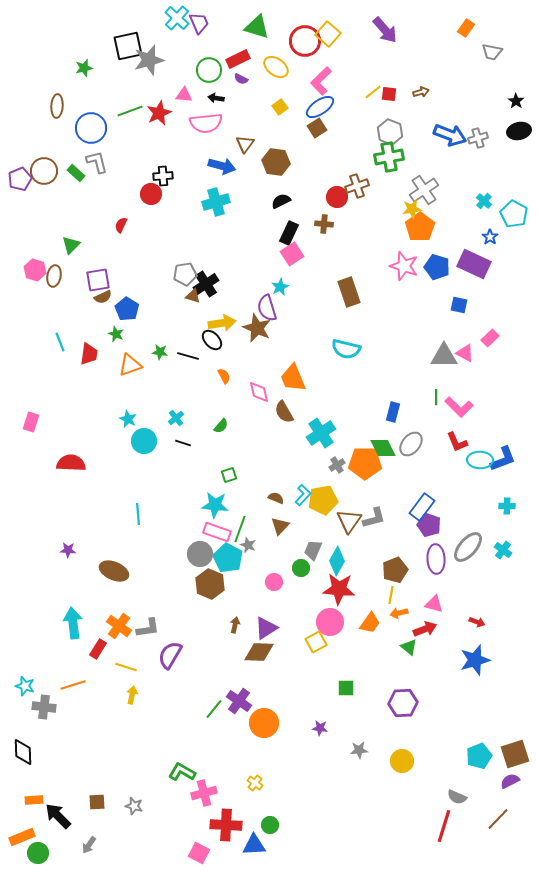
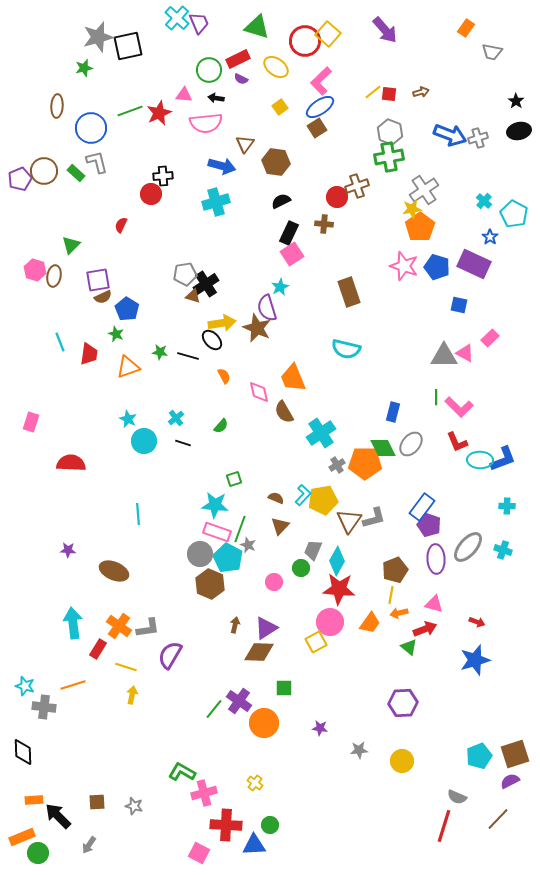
gray star at (149, 60): moved 51 px left, 23 px up
orange triangle at (130, 365): moved 2 px left, 2 px down
green square at (229, 475): moved 5 px right, 4 px down
cyan cross at (503, 550): rotated 18 degrees counterclockwise
green square at (346, 688): moved 62 px left
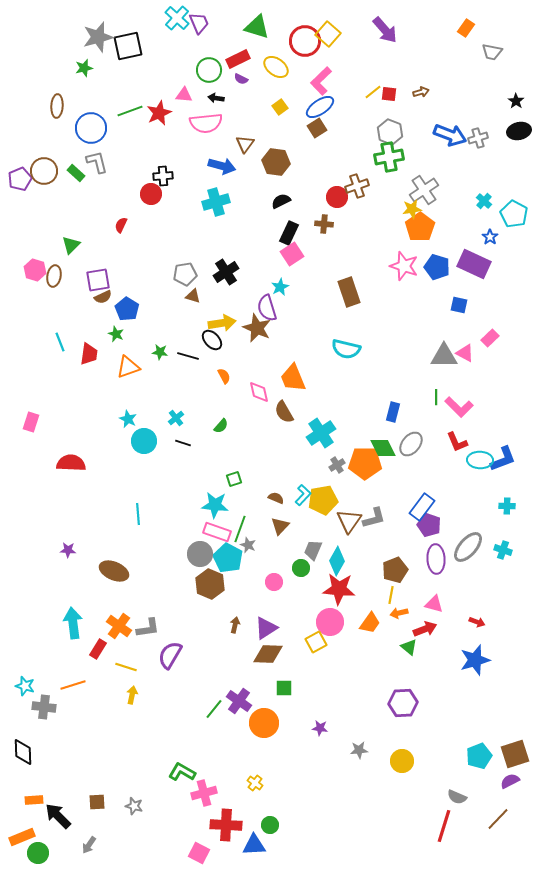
black cross at (206, 284): moved 20 px right, 12 px up
brown diamond at (259, 652): moved 9 px right, 2 px down
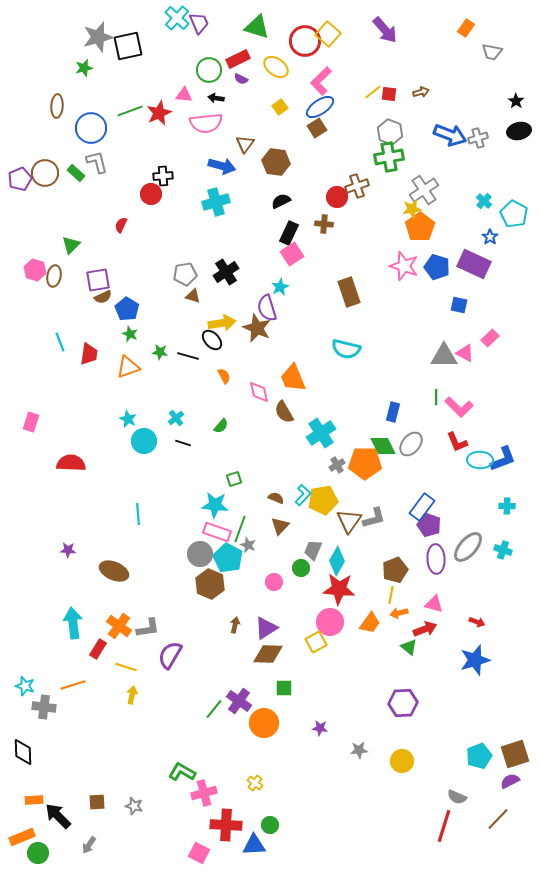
brown circle at (44, 171): moved 1 px right, 2 px down
green star at (116, 334): moved 14 px right
green diamond at (383, 448): moved 2 px up
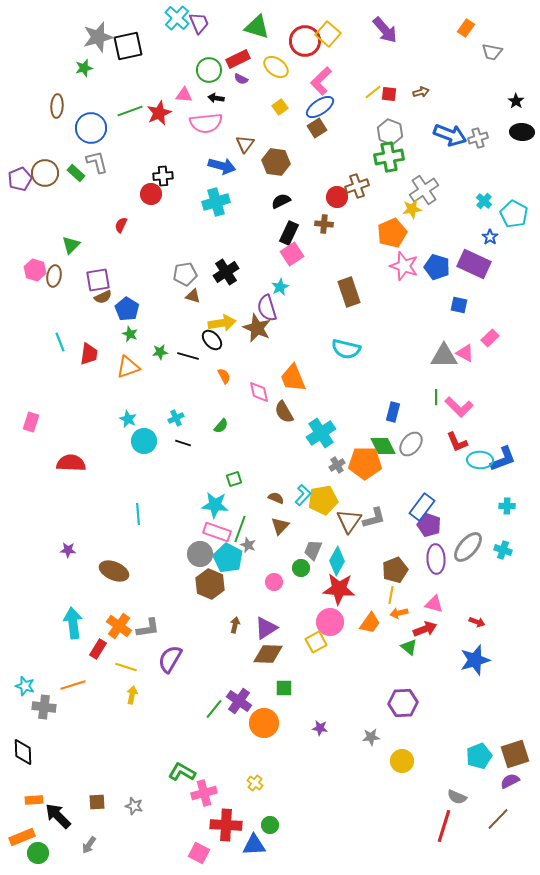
black ellipse at (519, 131): moved 3 px right, 1 px down; rotated 15 degrees clockwise
orange pentagon at (420, 227): moved 28 px left, 6 px down; rotated 12 degrees clockwise
green star at (160, 352): rotated 14 degrees counterclockwise
cyan cross at (176, 418): rotated 14 degrees clockwise
purple semicircle at (170, 655): moved 4 px down
gray star at (359, 750): moved 12 px right, 13 px up
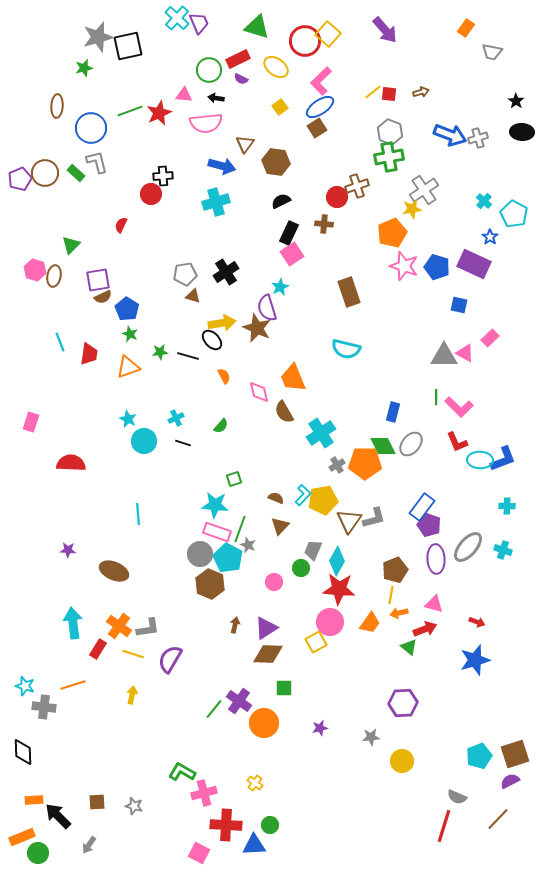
yellow line at (126, 667): moved 7 px right, 13 px up
purple star at (320, 728): rotated 21 degrees counterclockwise
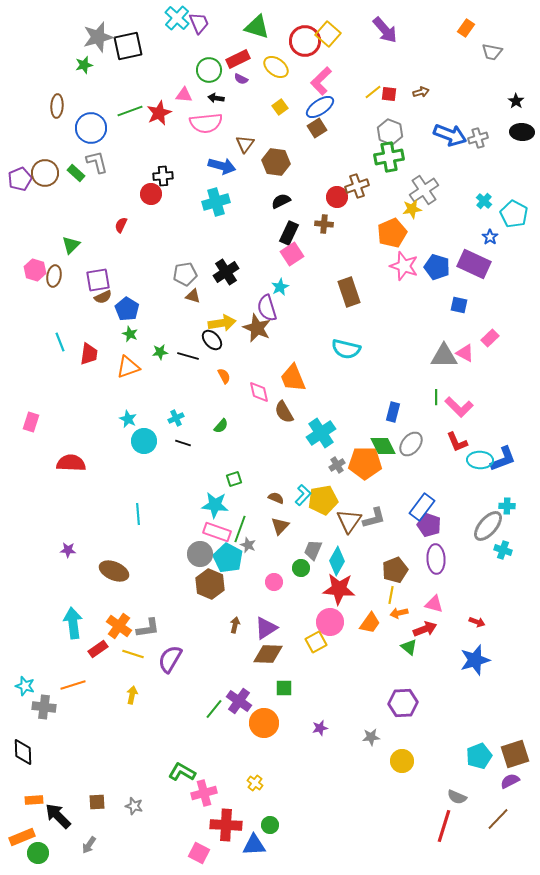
green star at (84, 68): moved 3 px up
gray ellipse at (468, 547): moved 20 px right, 21 px up
red rectangle at (98, 649): rotated 24 degrees clockwise
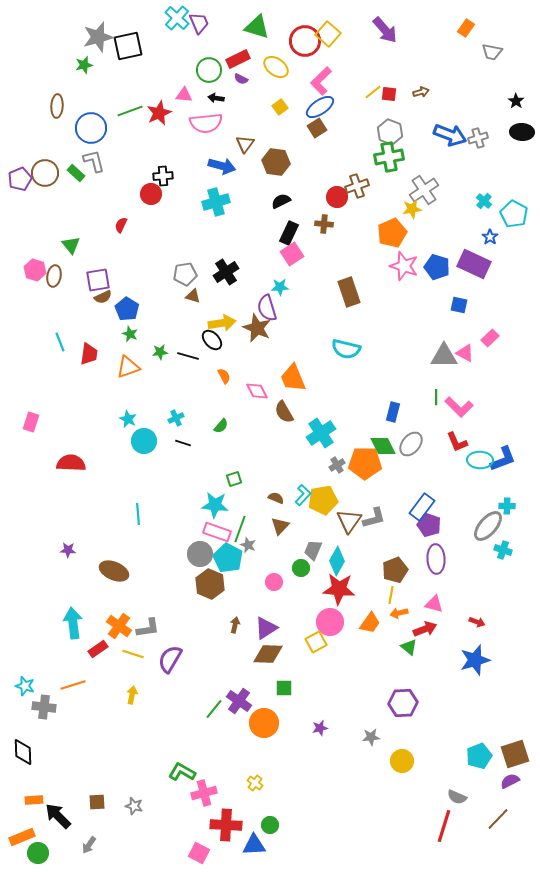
gray L-shape at (97, 162): moved 3 px left, 1 px up
green triangle at (71, 245): rotated 24 degrees counterclockwise
cyan star at (280, 287): rotated 24 degrees clockwise
pink diamond at (259, 392): moved 2 px left, 1 px up; rotated 15 degrees counterclockwise
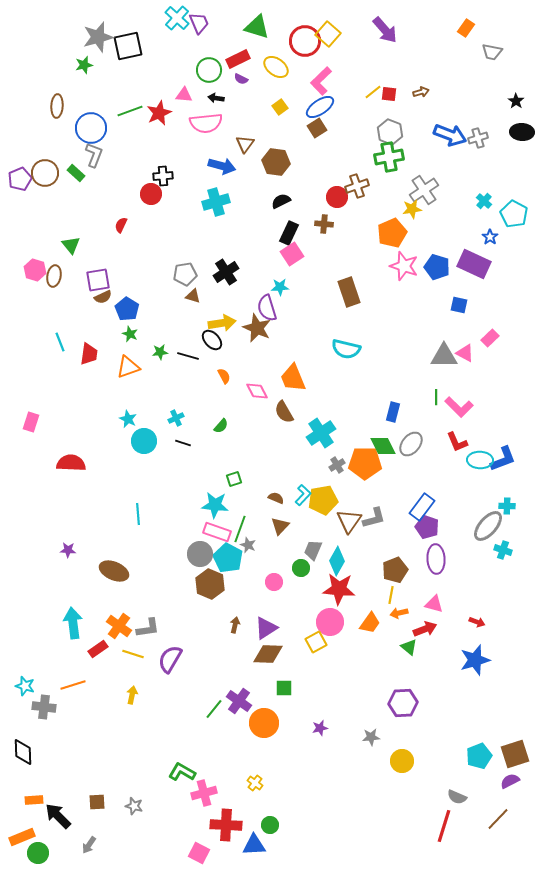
gray L-shape at (94, 161): moved 6 px up; rotated 35 degrees clockwise
purple pentagon at (429, 525): moved 2 px left, 2 px down
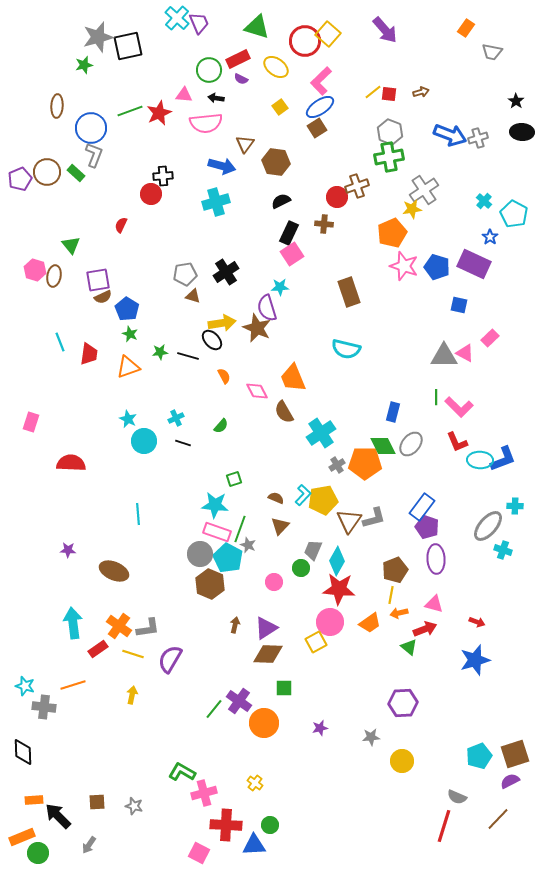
brown circle at (45, 173): moved 2 px right, 1 px up
cyan cross at (507, 506): moved 8 px right
orange trapezoid at (370, 623): rotated 20 degrees clockwise
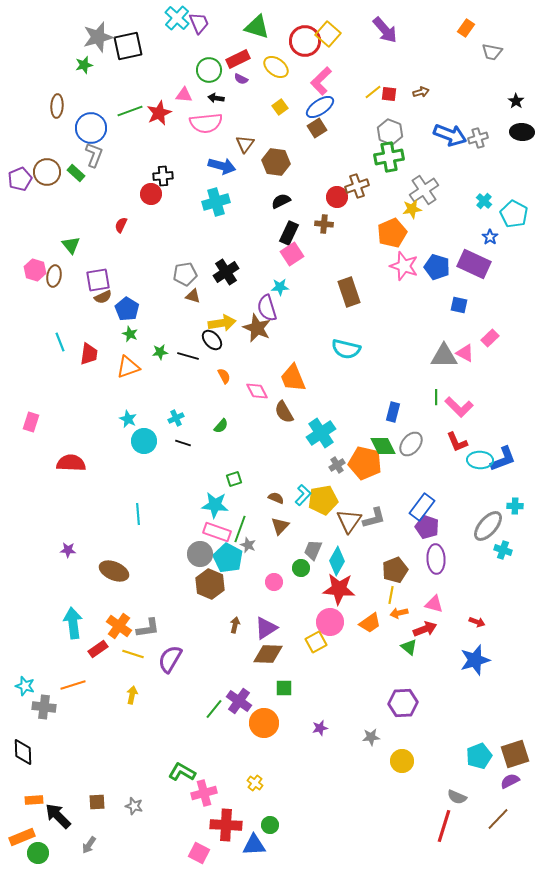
orange pentagon at (365, 463): rotated 12 degrees clockwise
